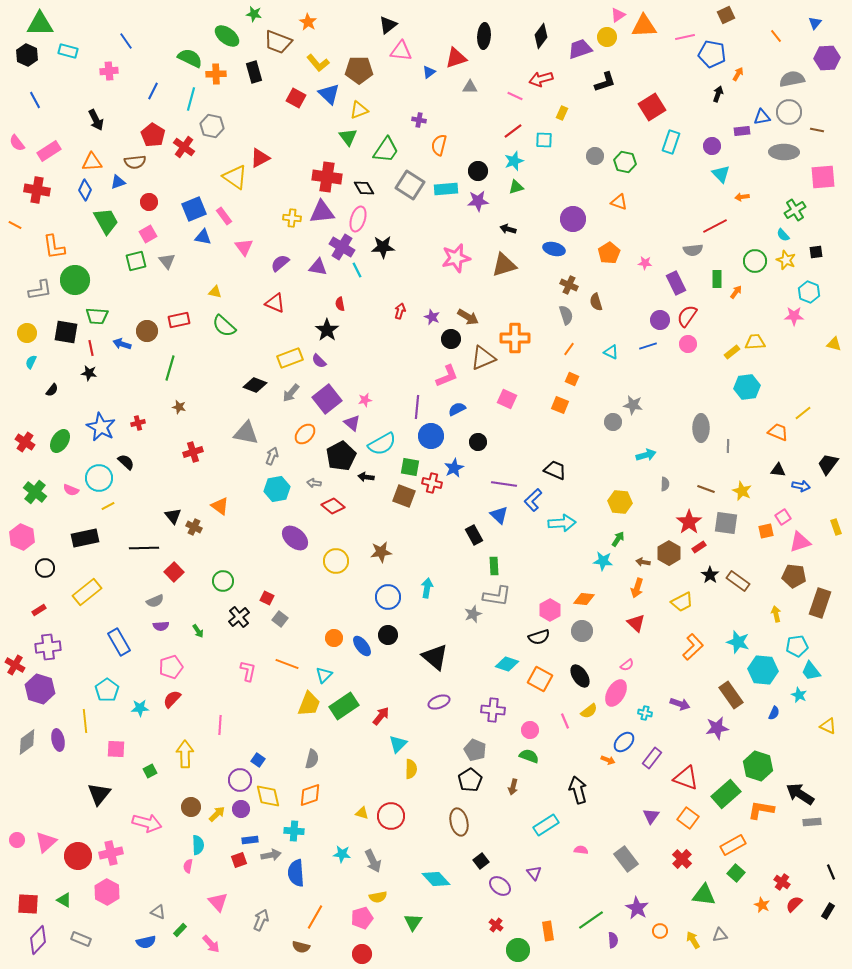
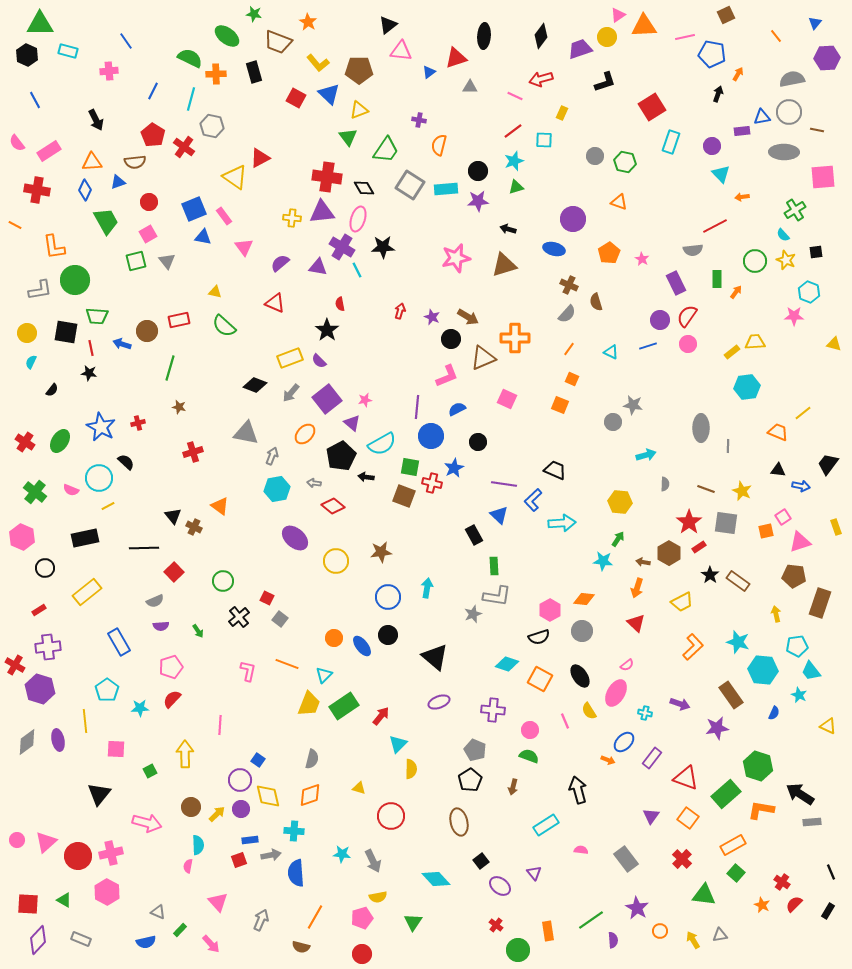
pink star at (645, 263): moved 3 px left, 4 px up; rotated 24 degrees clockwise
gray semicircle at (566, 315): moved 1 px right, 1 px up; rotated 60 degrees clockwise
yellow semicircle at (589, 711): rotated 96 degrees clockwise
yellow triangle at (362, 813): moved 3 px left, 25 px up
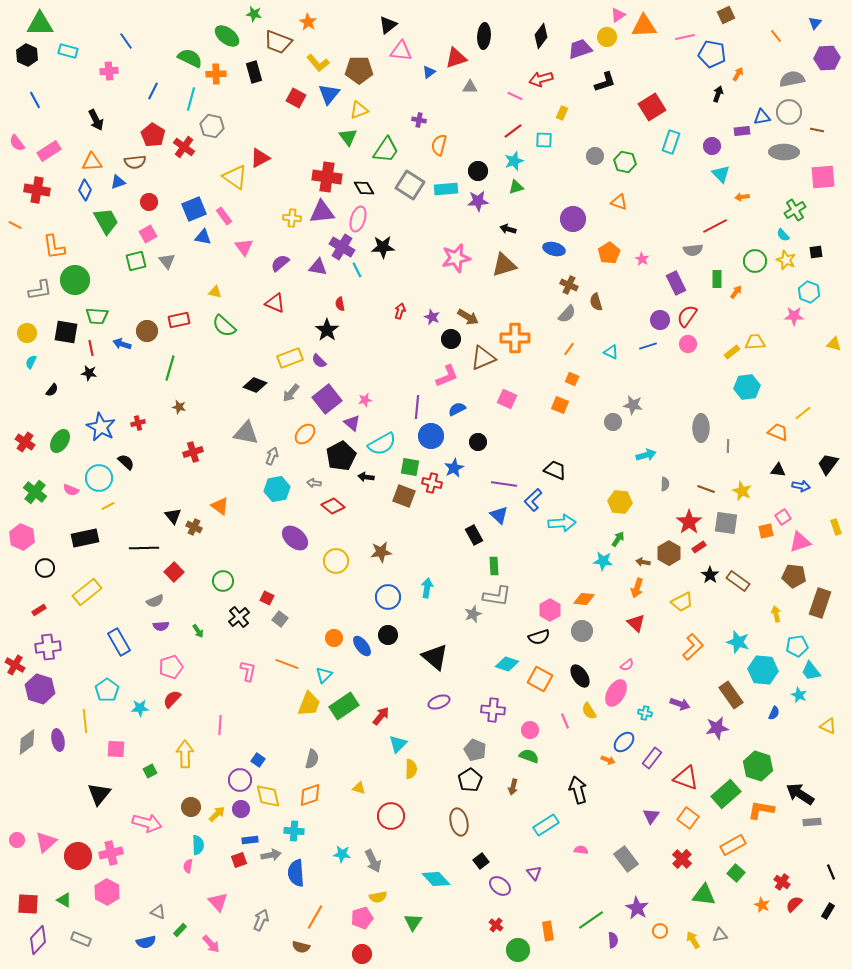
blue triangle at (329, 94): rotated 25 degrees clockwise
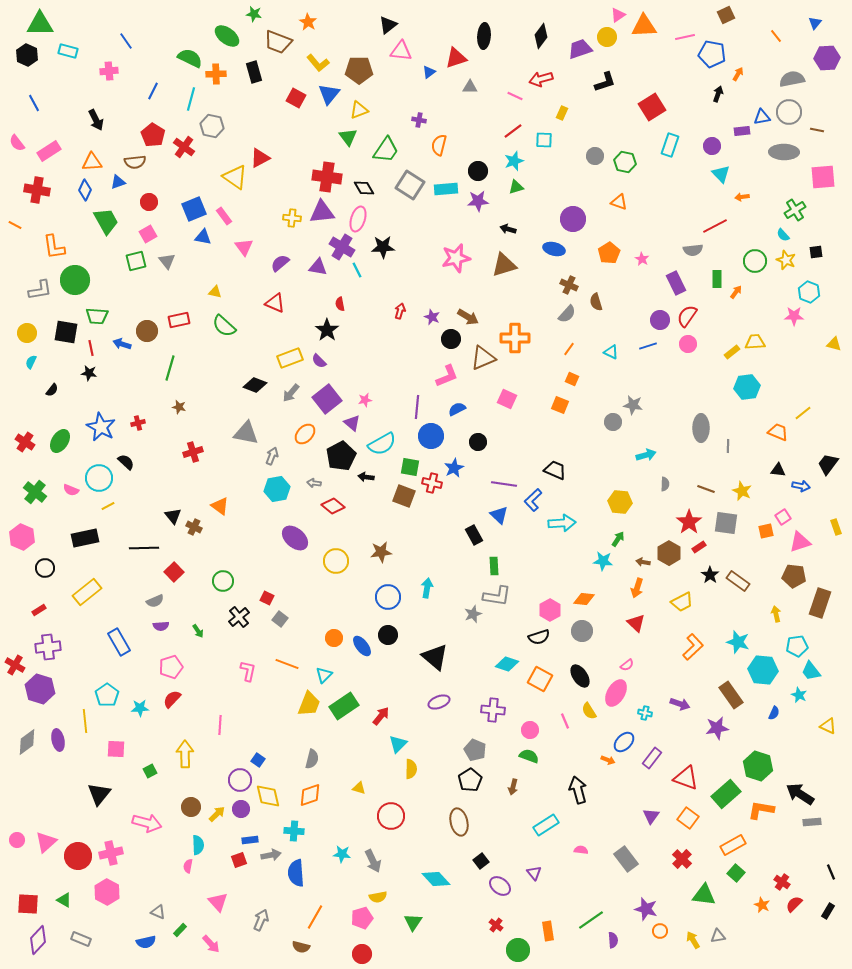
blue line at (35, 100): moved 1 px left, 3 px down
cyan rectangle at (671, 142): moved 1 px left, 3 px down
cyan pentagon at (107, 690): moved 5 px down
purple star at (637, 908): moved 9 px right, 1 px down; rotated 15 degrees counterclockwise
gray triangle at (720, 935): moved 2 px left, 1 px down
